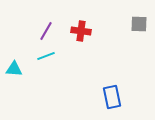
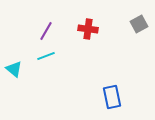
gray square: rotated 30 degrees counterclockwise
red cross: moved 7 px right, 2 px up
cyan triangle: rotated 36 degrees clockwise
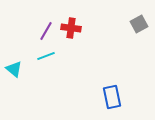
red cross: moved 17 px left, 1 px up
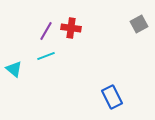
blue rectangle: rotated 15 degrees counterclockwise
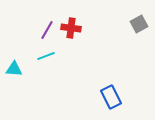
purple line: moved 1 px right, 1 px up
cyan triangle: rotated 36 degrees counterclockwise
blue rectangle: moved 1 px left
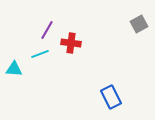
red cross: moved 15 px down
cyan line: moved 6 px left, 2 px up
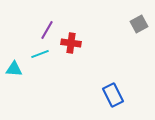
blue rectangle: moved 2 px right, 2 px up
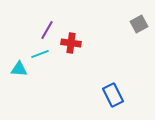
cyan triangle: moved 5 px right
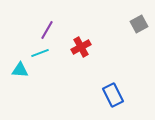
red cross: moved 10 px right, 4 px down; rotated 36 degrees counterclockwise
cyan line: moved 1 px up
cyan triangle: moved 1 px right, 1 px down
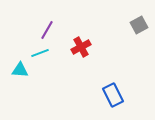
gray square: moved 1 px down
